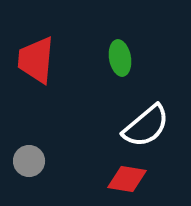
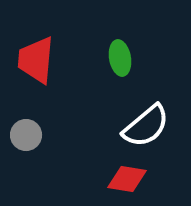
gray circle: moved 3 px left, 26 px up
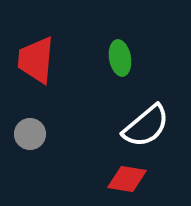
gray circle: moved 4 px right, 1 px up
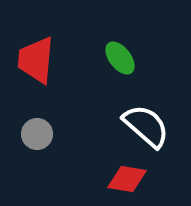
green ellipse: rotated 28 degrees counterclockwise
white semicircle: rotated 99 degrees counterclockwise
gray circle: moved 7 px right
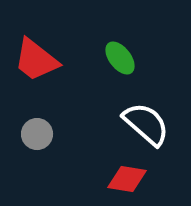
red trapezoid: rotated 57 degrees counterclockwise
white semicircle: moved 2 px up
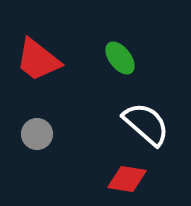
red trapezoid: moved 2 px right
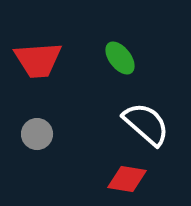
red trapezoid: rotated 42 degrees counterclockwise
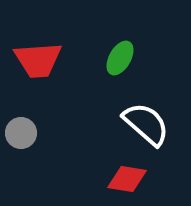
green ellipse: rotated 68 degrees clockwise
gray circle: moved 16 px left, 1 px up
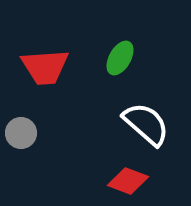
red trapezoid: moved 7 px right, 7 px down
red diamond: moved 1 px right, 2 px down; rotated 12 degrees clockwise
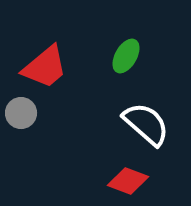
green ellipse: moved 6 px right, 2 px up
red trapezoid: rotated 36 degrees counterclockwise
gray circle: moved 20 px up
